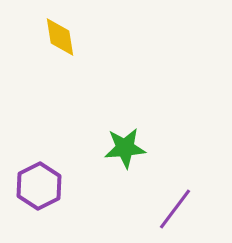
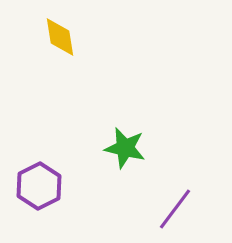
green star: rotated 18 degrees clockwise
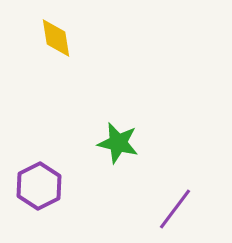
yellow diamond: moved 4 px left, 1 px down
green star: moved 7 px left, 5 px up
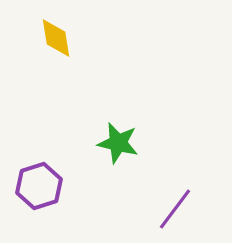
purple hexagon: rotated 9 degrees clockwise
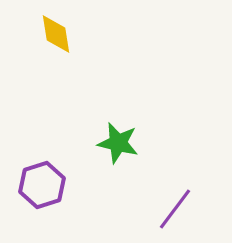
yellow diamond: moved 4 px up
purple hexagon: moved 3 px right, 1 px up
